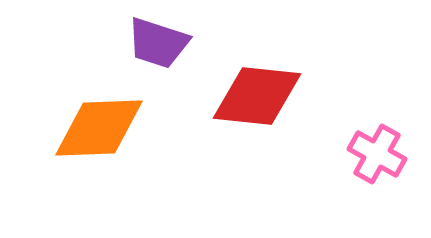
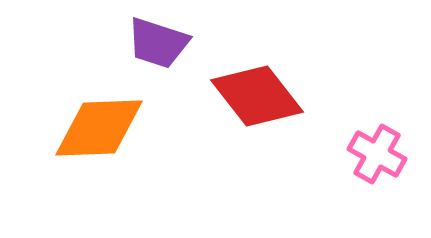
red diamond: rotated 46 degrees clockwise
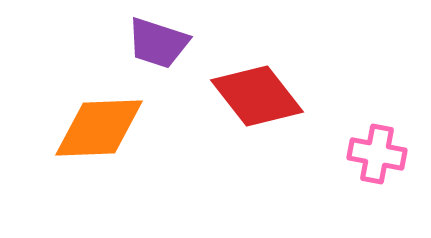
pink cross: rotated 18 degrees counterclockwise
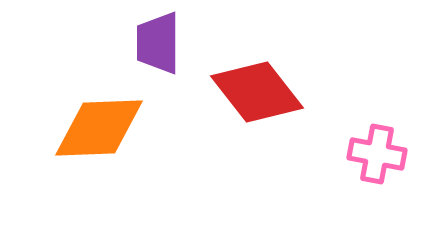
purple trapezoid: rotated 72 degrees clockwise
red diamond: moved 4 px up
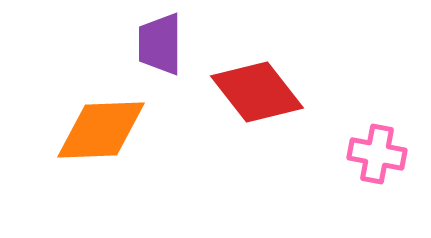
purple trapezoid: moved 2 px right, 1 px down
orange diamond: moved 2 px right, 2 px down
